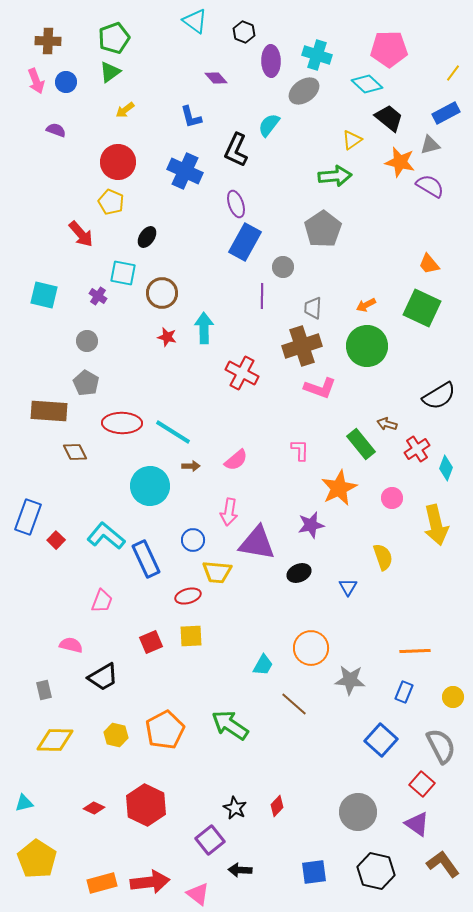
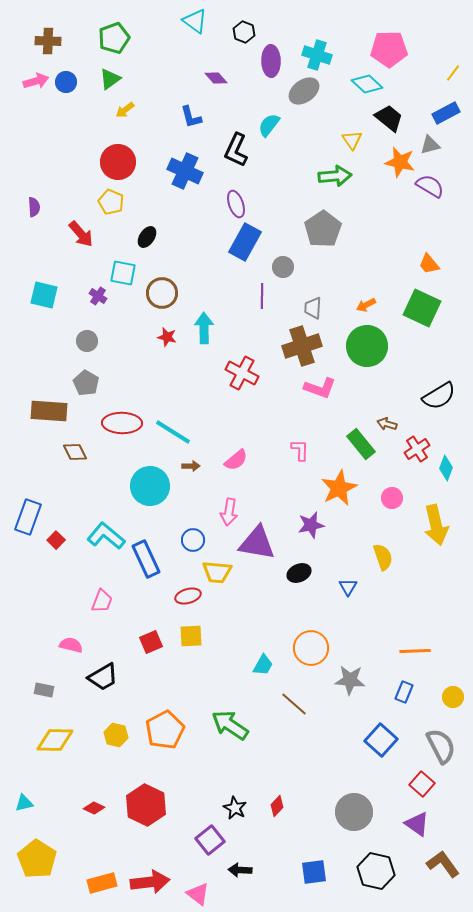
green triangle at (110, 72): moved 7 px down
pink arrow at (36, 81): rotated 85 degrees counterclockwise
purple semicircle at (56, 130): moved 22 px left, 77 px down; rotated 66 degrees clockwise
yellow triangle at (352, 140): rotated 30 degrees counterclockwise
gray rectangle at (44, 690): rotated 66 degrees counterclockwise
gray circle at (358, 812): moved 4 px left
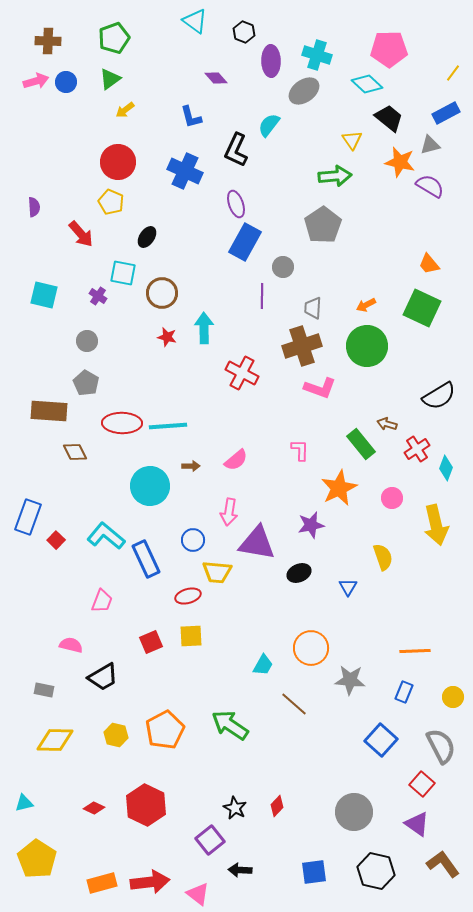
gray pentagon at (323, 229): moved 4 px up
cyan line at (173, 432): moved 5 px left, 6 px up; rotated 36 degrees counterclockwise
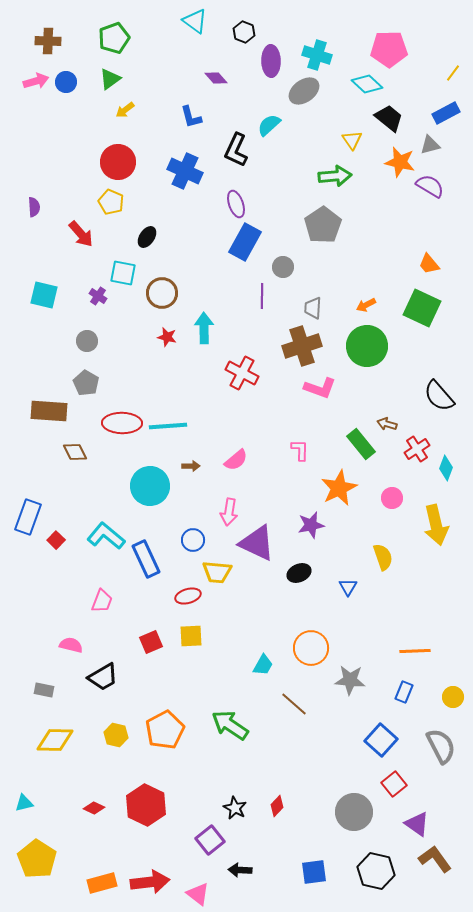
cyan semicircle at (269, 125): rotated 10 degrees clockwise
black semicircle at (439, 396): rotated 80 degrees clockwise
purple triangle at (257, 543): rotated 15 degrees clockwise
red square at (422, 784): moved 28 px left; rotated 10 degrees clockwise
brown L-shape at (443, 864): moved 8 px left, 5 px up
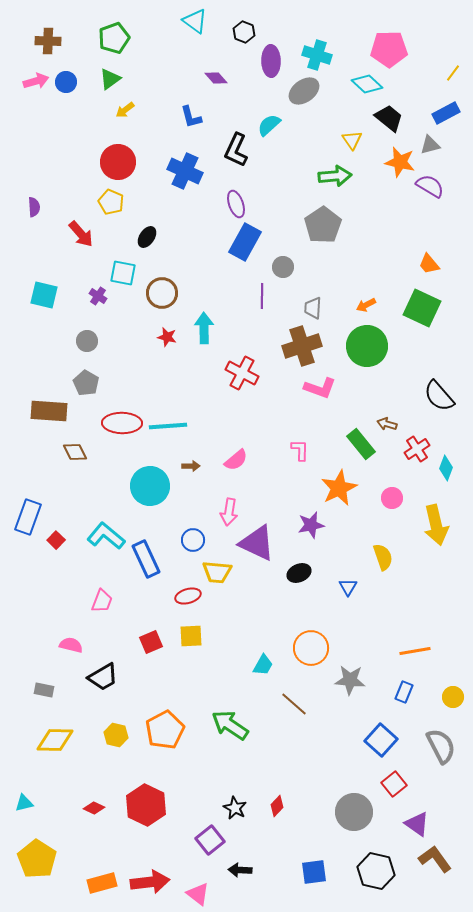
orange line at (415, 651): rotated 8 degrees counterclockwise
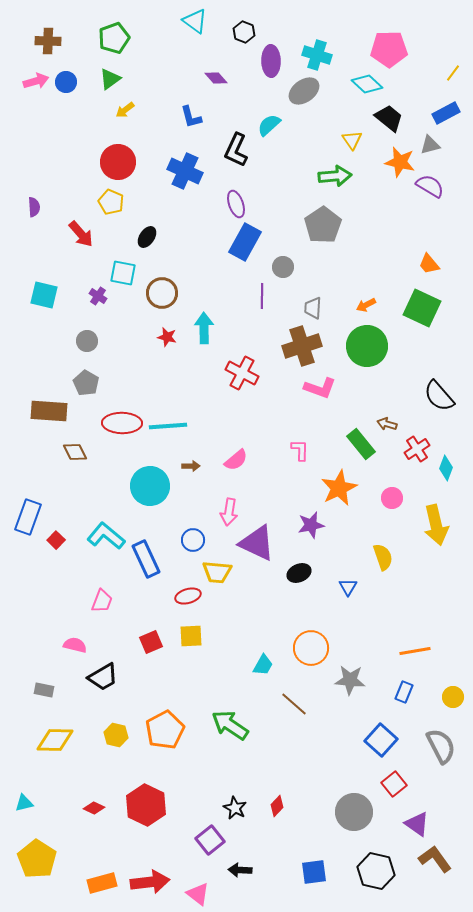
pink semicircle at (71, 645): moved 4 px right
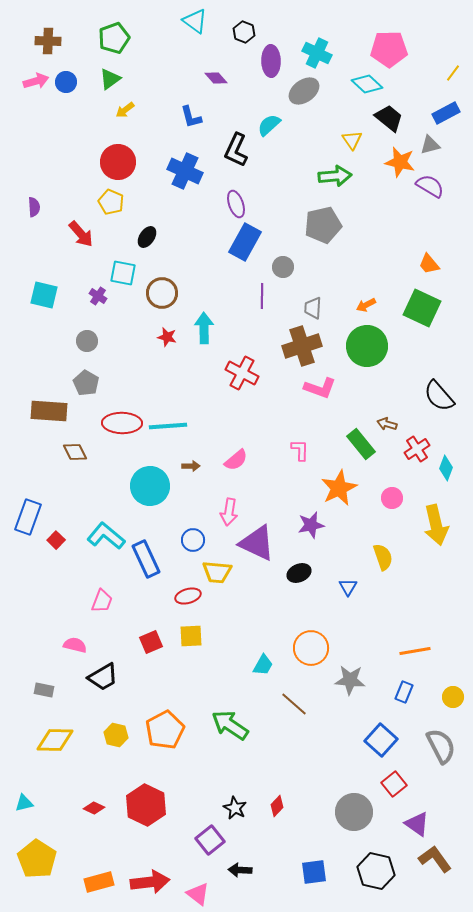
cyan cross at (317, 55): moved 2 px up; rotated 8 degrees clockwise
gray pentagon at (323, 225): rotated 21 degrees clockwise
orange rectangle at (102, 883): moved 3 px left, 1 px up
